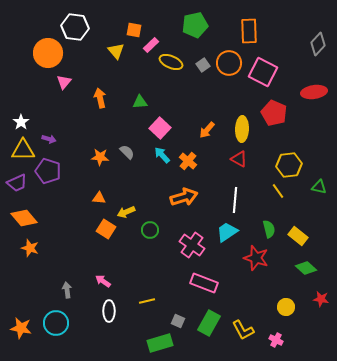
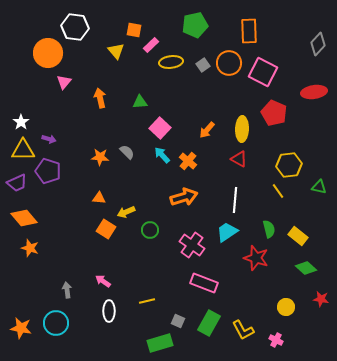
yellow ellipse at (171, 62): rotated 30 degrees counterclockwise
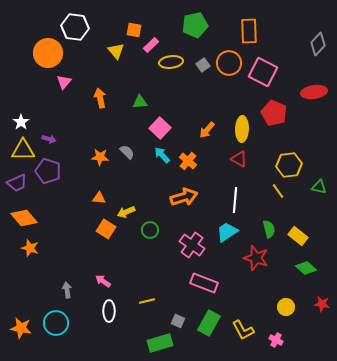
red star at (321, 299): moved 1 px right, 5 px down
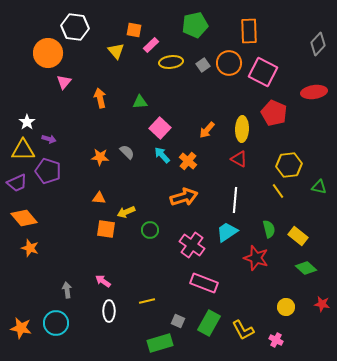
white star at (21, 122): moved 6 px right
orange square at (106, 229): rotated 24 degrees counterclockwise
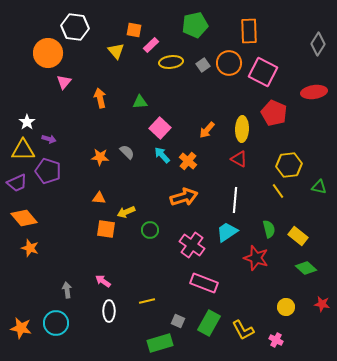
gray diamond at (318, 44): rotated 10 degrees counterclockwise
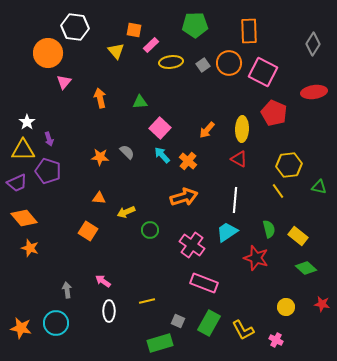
green pentagon at (195, 25): rotated 10 degrees clockwise
gray diamond at (318, 44): moved 5 px left
purple arrow at (49, 139): rotated 56 degrees clockwise
orange square at (106, 229): moved 18 px left, 2 px down; rotated 24 degrees clockwise
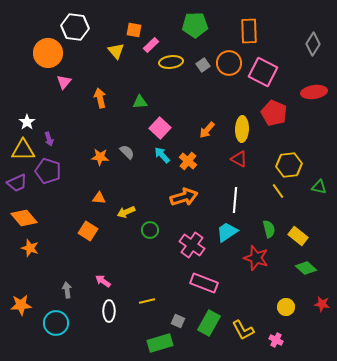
orange star at (21, 328): moved 23 px up; rotated 15 degrees counterclockwise
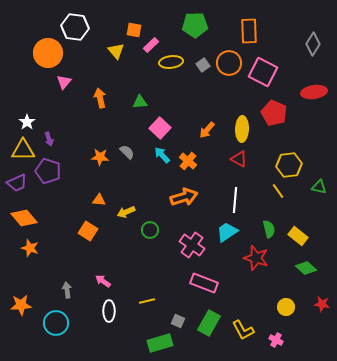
orange triangle at (99, 198): moved 2 px down
